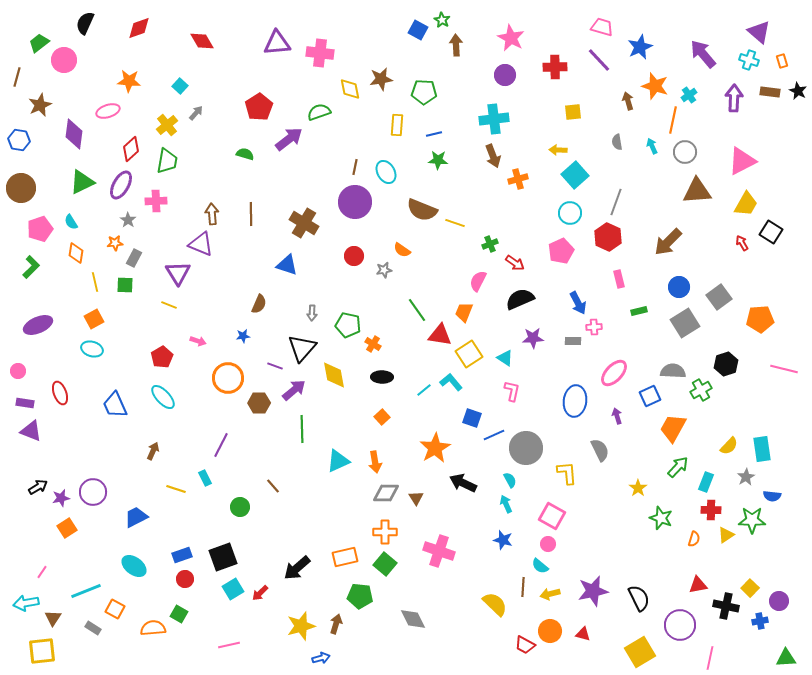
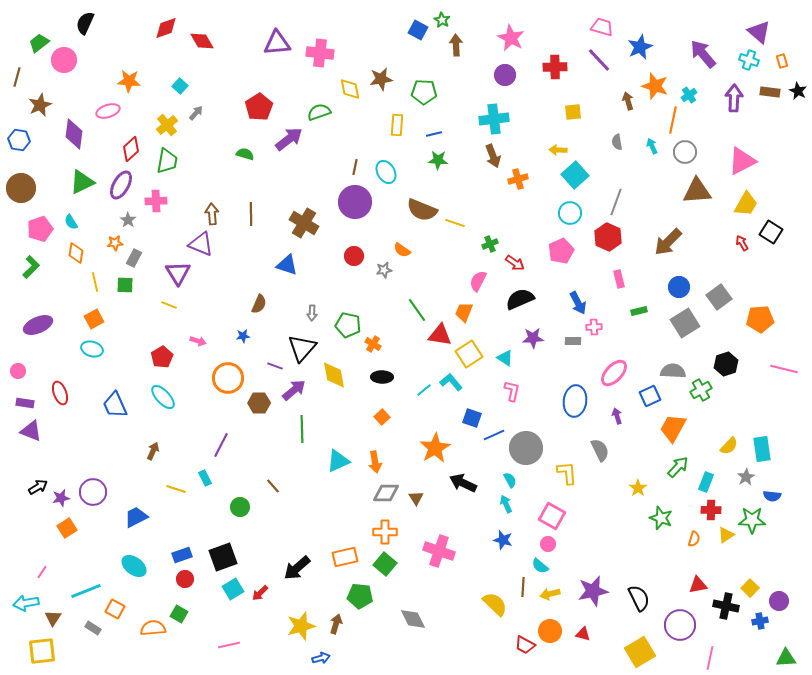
red diamond at (139, 28): moved 27 px right
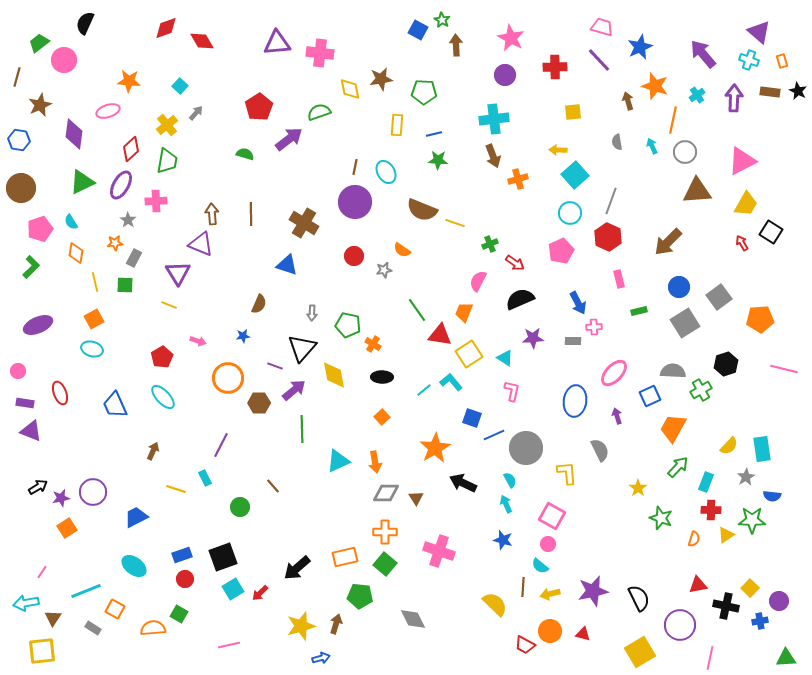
cyan cross at (689, 95): moved 8 px right
gray line at (616, 202): moved 5 px left, 1 px up
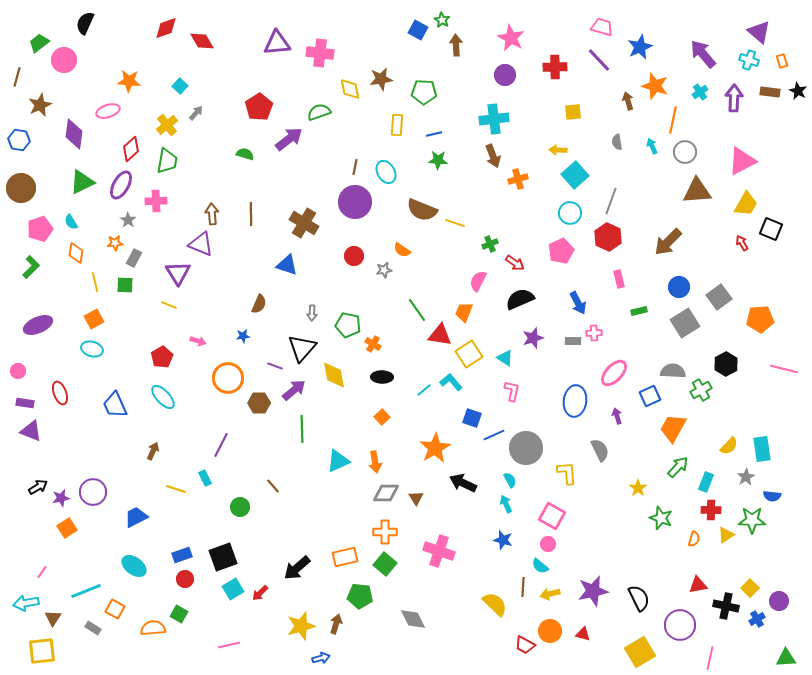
cyan cross at (697, 95): moved 3 px right, 3 px up
black square at (771, 232): moved 3 px up; rotated 10 degrees counterclockwise
pink cross at (594, 327): moved 6 px down
purple star at (533, 338): rotated 15 degrees counterclockwise
black hexagon at (726, 364): rotated 10 degrees counterclockwise
blue cross at (760, 621): moved 3 px left, 2 px up; rotated 21 degrees counterclockwise
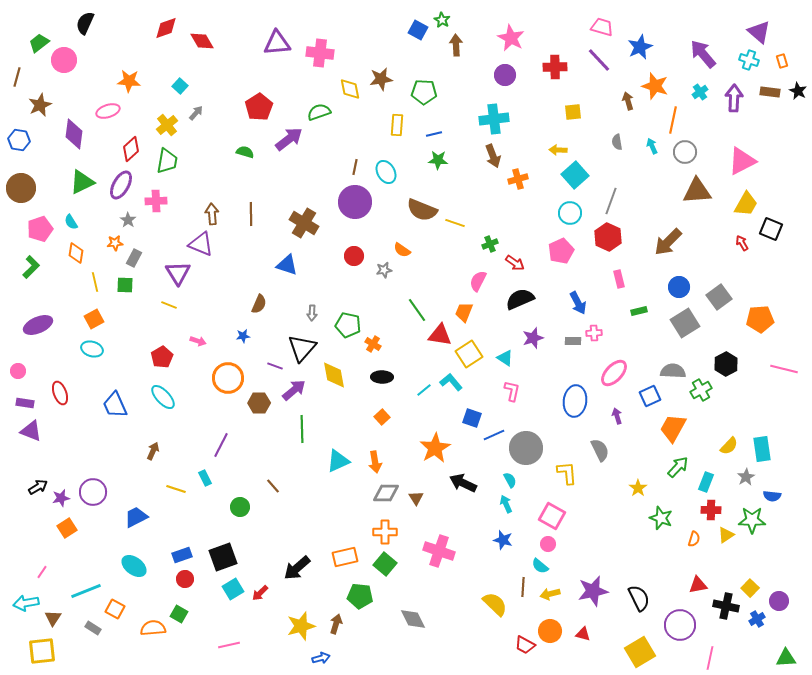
green semicircle at (245, 154): moved 2 px up
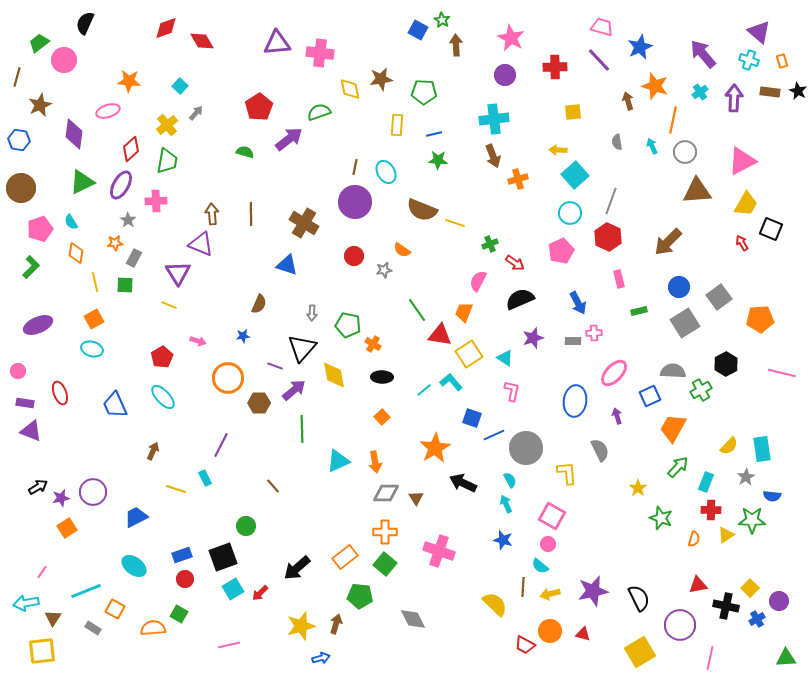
pink line at (784, 369): moved 2 px left, 4 px down
green circle at (240, 507): moved 6 px right, 19 px down
orange rectangle at (345, 557): rotated 25 degrees counterclockwise
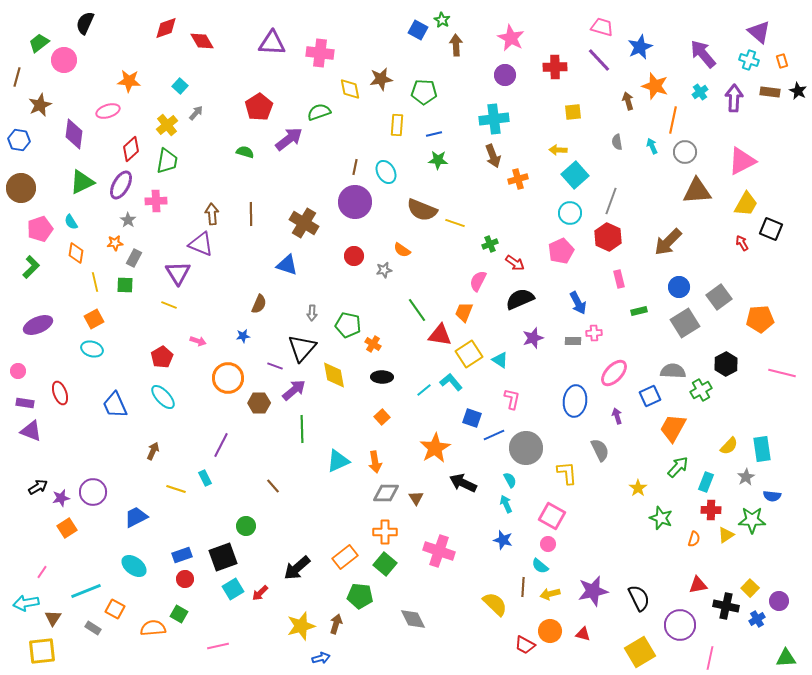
purple triangle at (277, 43): moved 5 px left; rotated 8 degrees clockwise
cyan triangle at (505, 358): moved 5 px left, 2 px down
pink L-shape at (512, 391): moved 8 px down
pink line at (229, 645): moved 11 px left, 1 px down
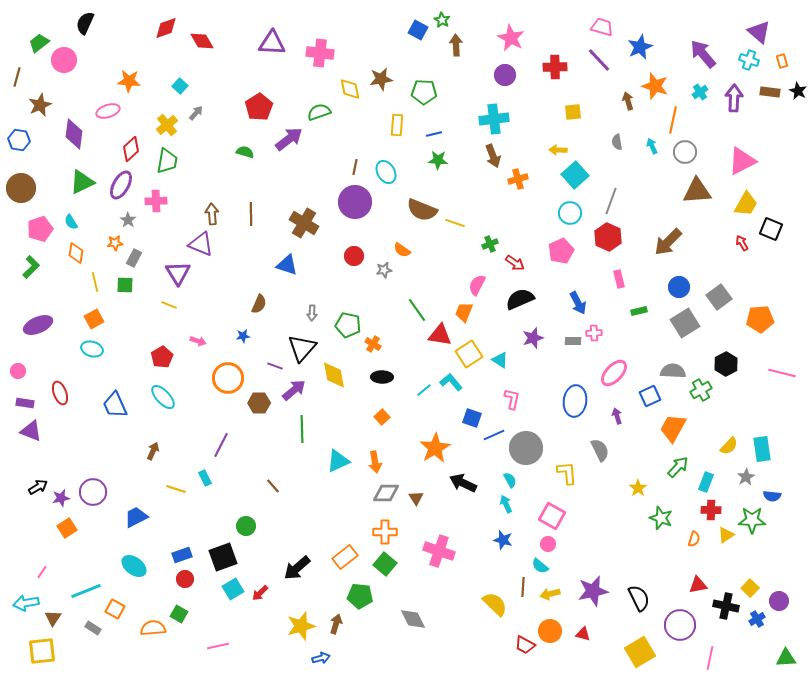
pink semicircle at (478, 281): moved 1 px left, 4 px down
